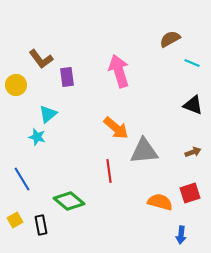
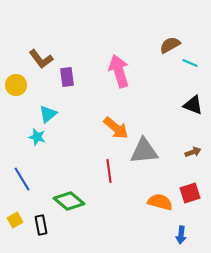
brown semicircle: moved 6 px down
cyan line: moved 2 px left
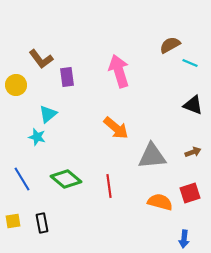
gray triangle: moved 8 px right, 5 px down
red line: moved 15 px down
green diamond: moved 3 px left, 22 px up
yellow square: moved 2 px left, 1 px down; rotated 21 degrees clockwise
black rectangle: moved 1 px right, 2 px up
blue arrow: moved 3 px right, 4 px down
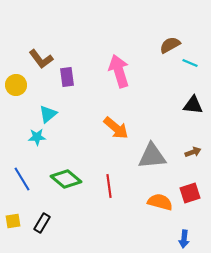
black triangle: rotated 15 degrees counterclockwise
cyan star: rotated 18 degrees counterclockwise
black rectangle: rotated 42 degrees clockwise
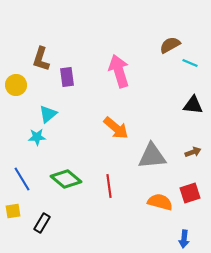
brown L-shape: rotated 55 degrees clockwise
yellow square: moved 10 px up
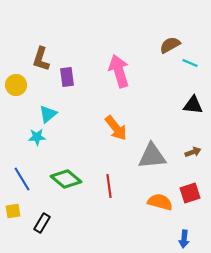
orange arrow: rotated 12 degrees clockwise
